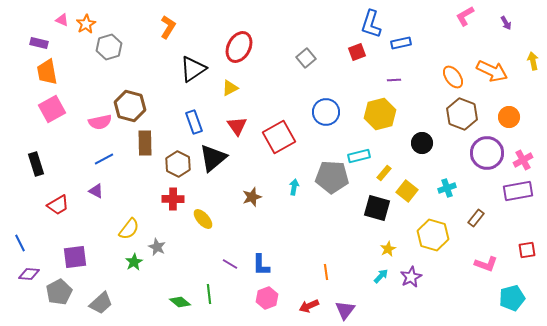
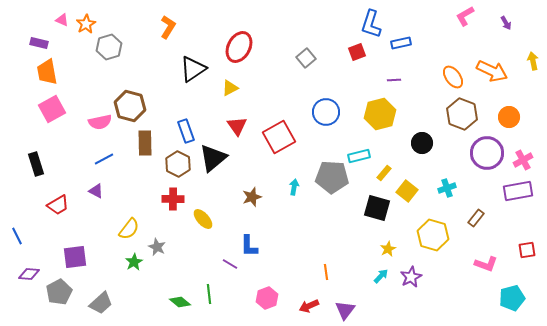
blue rectangle at (194, 122): moved 8 px left, 9 px down
blue line at (20, 243): moved 3 px left, 7 px up
blue L-shape at (261, 265): moved 12 px left, 19 px up
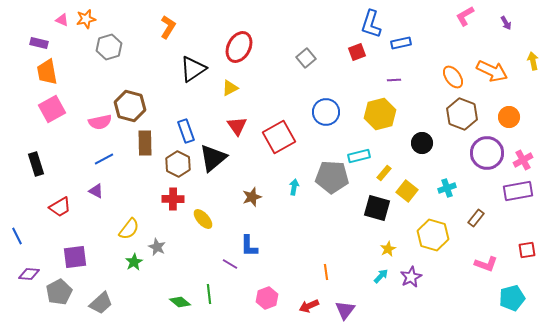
orange star at (86, 24): moved 5 px up; rotated 18 degrees clockwise
red trapezoid at (58, 205): moved 2 px right, 2 px down
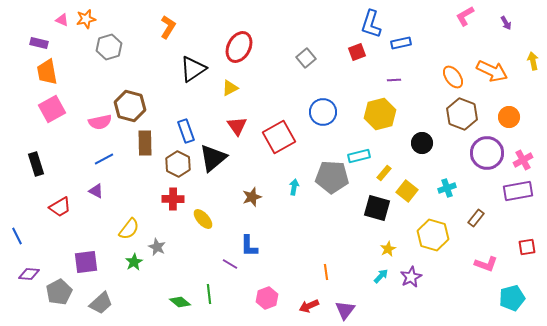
blue circle at (326, 112): moved 3 px left
red square at (527, 250): moved 3 px up
purple square at (75, 257): moved 11 px right, 5 px down
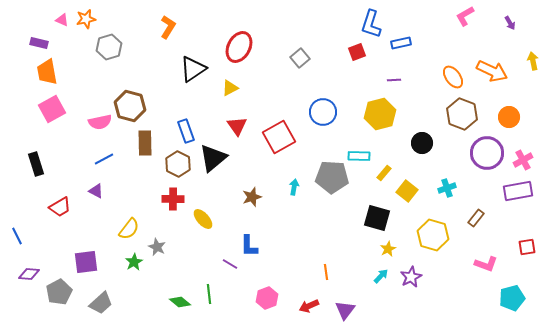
purple arrow at (506, 23): moved 4 px right
gray square at (306, 58): moved 6 px left
cyan rectangle at (359, 156): rotated 15 degrees clockwise
black square at (377, 208): moved 10 px down
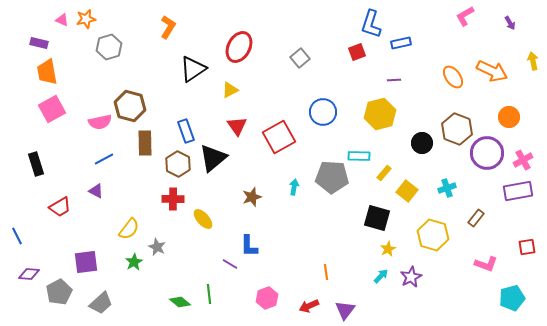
yellow triangle at (230, 88): moved 2 px down
brown hexagon at (462, 114): moved 5 px left, 15 px down
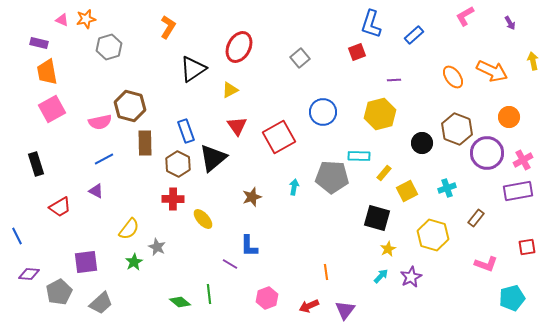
blue rectangle at (401, 43): moved 13 px right, 8 px up; rotated 30 degrees counterclockwise
yellow square at (407, 191): rotated 25 degrees clockwise
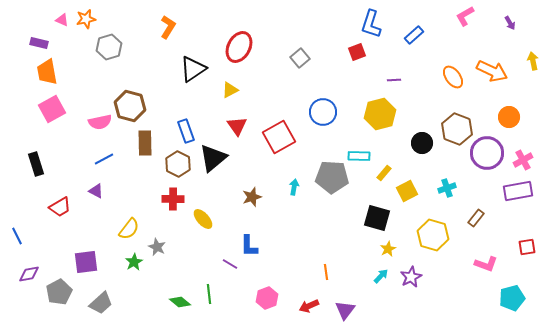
purple diamond at (29, 274): rotated 15 degrees counterclockwise
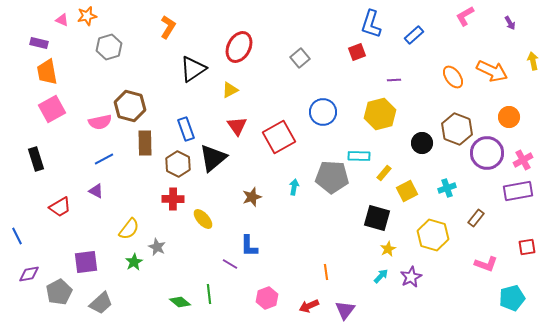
orange star at (86, 19): moved 1 px right, 3 px up
blue rectangle at (186, 131): moved 2 px up
black rectangle at (36, 164): moved 5 px up
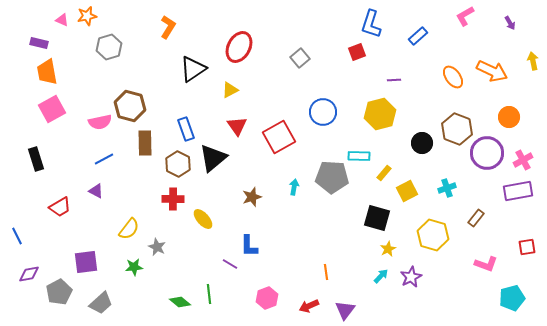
blue rectangle at (414, 35): moved 4 px right, 1 px down
green star at (134, 262): moved 5 px down; rotated 24 degrees clockwise
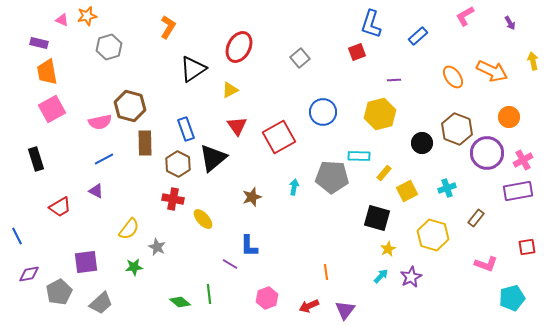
red cross at (173, 199): rotated 10 degrees clockwise
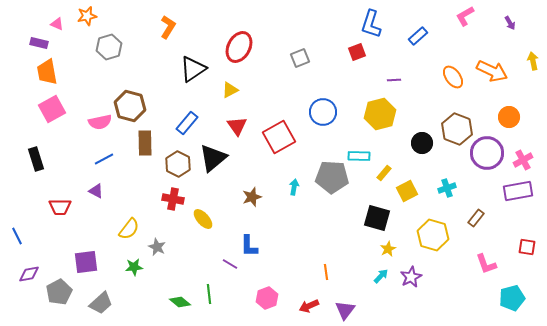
pink triangle at (62, 20): moved 5 px left, 4 px down
gray square at (300, 58): rotated 18 degrees clockwise
blue rectangle at (186, 129): moved 1 px right, 6 px up; rotated 60 degrees clockwise
red trapezoid at (60, 207): rotated 30 degrees clockwise
red square at (527, 247): rotated 18 degrees clockwise
pink L-shape at (486, 264): rotated 50 degrees clockwise
